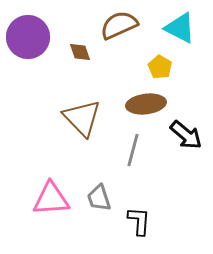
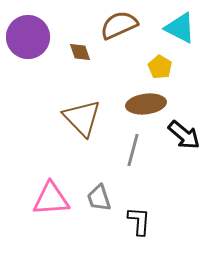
black arrow: moved 2 px left
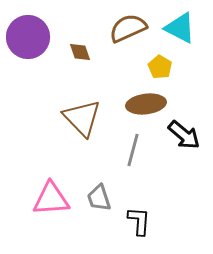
brown semicircle: moved 9 px right, 3 px down
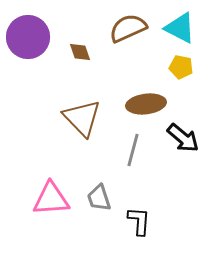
yellow pentagon: moved 21 px right; rotated 20 degrees counterclockwise
black arrow: moved 1 px left, 3 px down
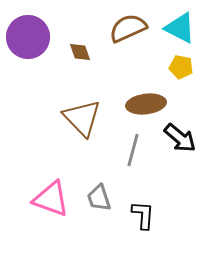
black arrow: moved 3 px left
pink triangle: rotated 24 degrees clockwise
black L-shape: moved 4 px right, 6 px up
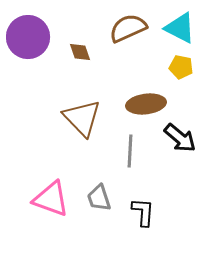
gray line: moved 3 px left, 1 px down; rotated 12 degrees counterclockwise
black L-shape: moved 3 px up
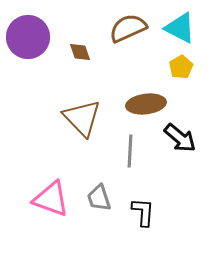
yellow pentagon: rotated 30 degrees clockwise
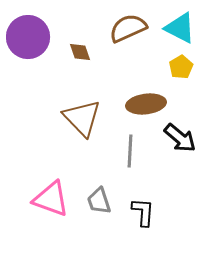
gray trapezoid: moved 3 px down
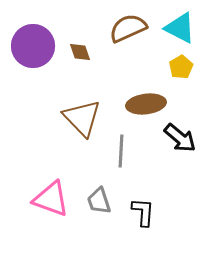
purple circle: moved 5 px right, 9 px down
gray line: moved 9 px left
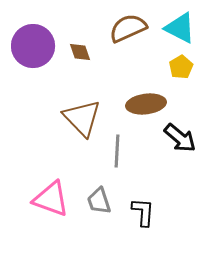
gray line: moved 4 px left
